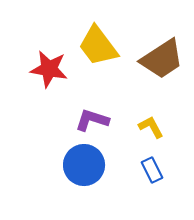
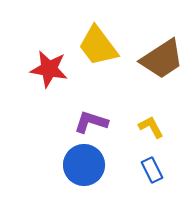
purple L-shape: moved 1 px left, 2 px down
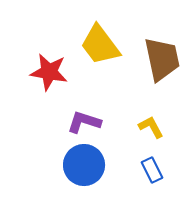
yellow trapezoid: moved 2 px right, 1 px up
brown trapezoid: rotated 69 degrees counterclockwise
red star: moved 3 px down
purple L-shape: moved 7 px left
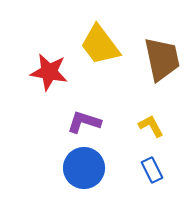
yellow L-shape: moved 1 px up
blue circle: moved 3 px down
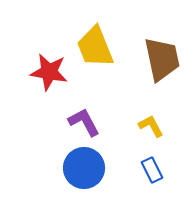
yellow trapezoid: moved 5 px left, 2 px down; rotated 15 degrees clockwise
purple L-shape: rotated 44 degrees clockwise
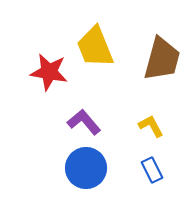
brown trapezoid: rotated 27 degrees clockwise
purple L-shape: rotated 12 degrees counterclockwise
blue circle: moved 2 px right
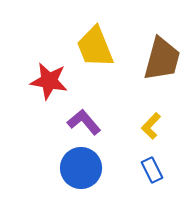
red star: moved 9 px down
yellow L-shape: rotated 108 degrees counterclockwise
blue circle: moved 5 px left
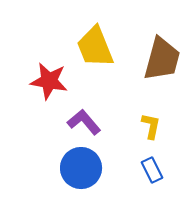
yellow L-shape: rotated 148 degrees clockwise
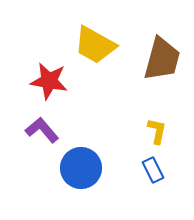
yellow trapezoid: moved 2 px up; rotated 39 degrees counterclockwise
purple L-shape: moved 42 px left, 8 px down
yellow L-shape: moved 6 px right, 5 px down
blue rectangle: moved 1 px right
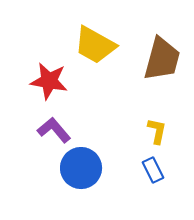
purple L-shape: moved 12 px right
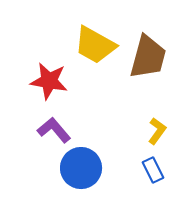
brown trapezoid: moved 14 px left, 2 px up
yellow L-shape: rotated 24 degrees clockwise
